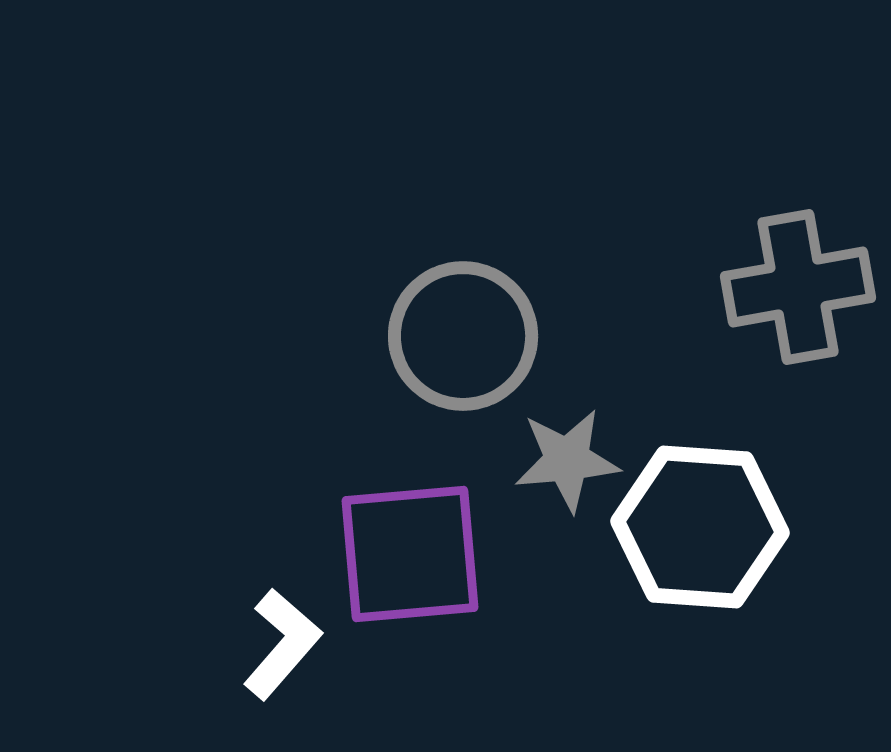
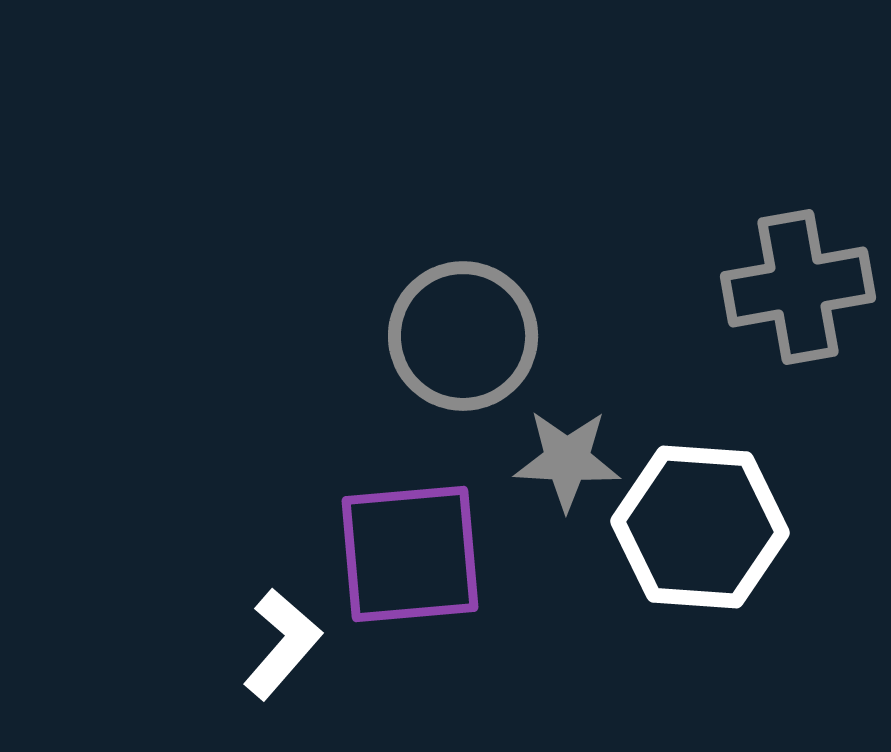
gray star: rotated 8 degrees clockwise
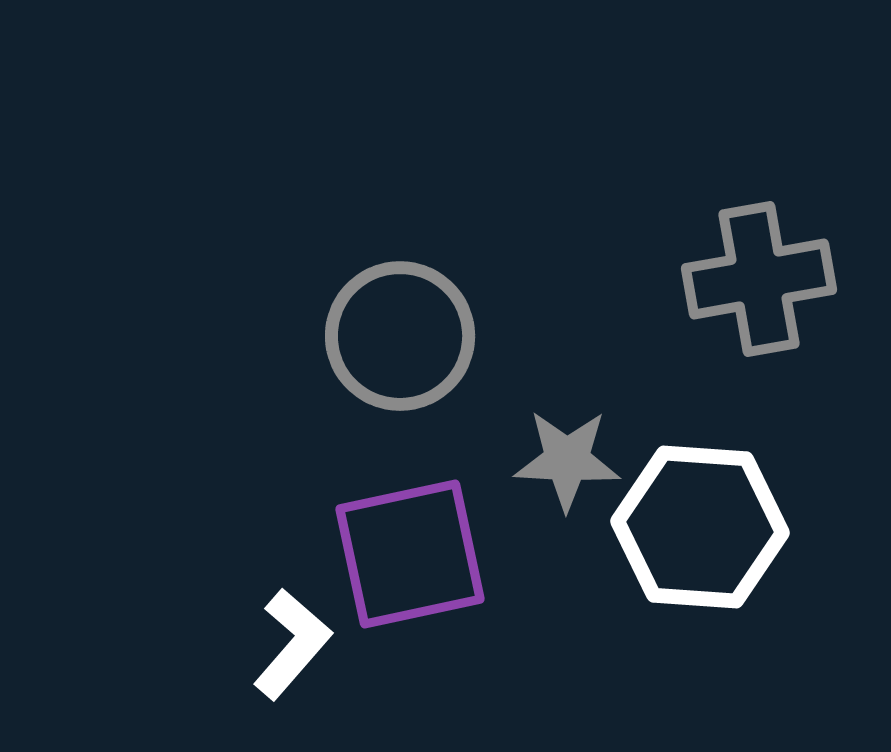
gray cross: moved 39 px left, 8 px up
gray circle: moved 63 px left
purple square: rotated 7 degrees counterclockwise
white L-shape: moved 10 px right
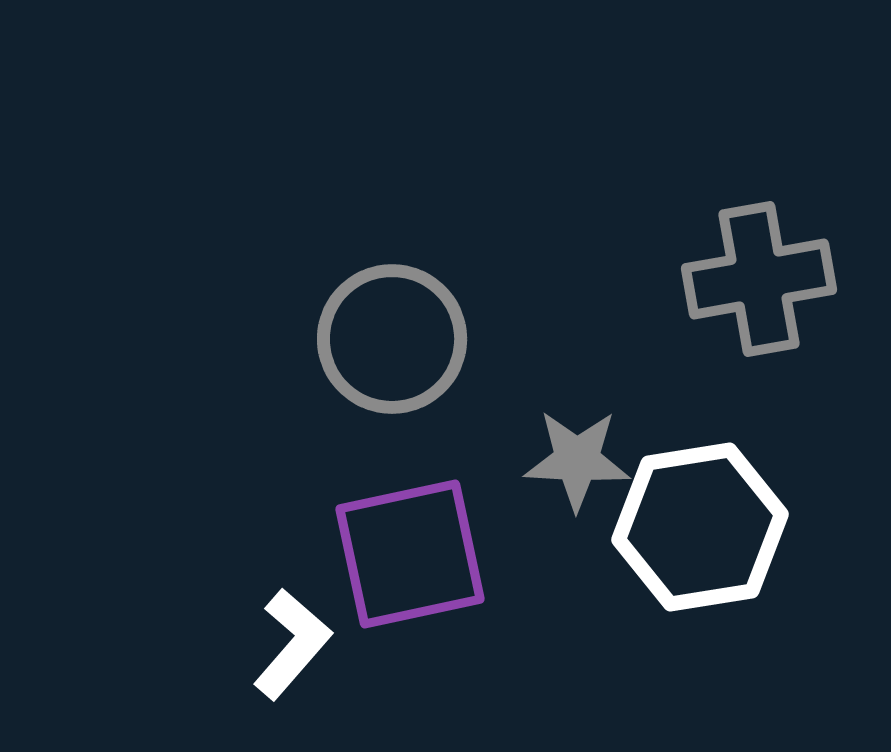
gray circle: moved 8 px left, 3 px down
gray star: moved 10 px right
white hexagon: rotated 13 degrees counterclockwise
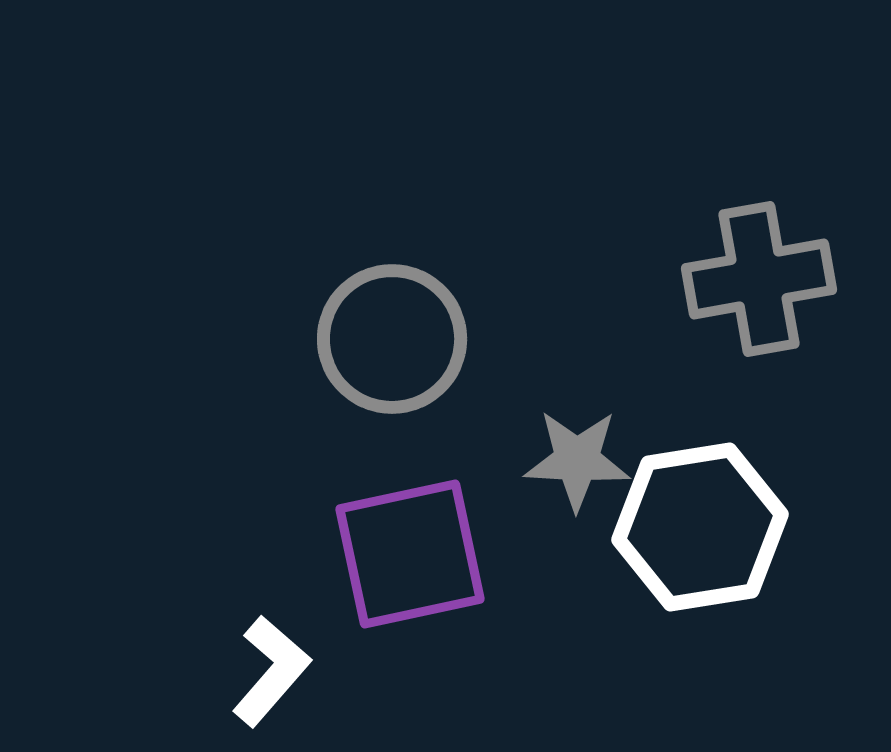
white L-shape: moved 21 px left, 27 px down
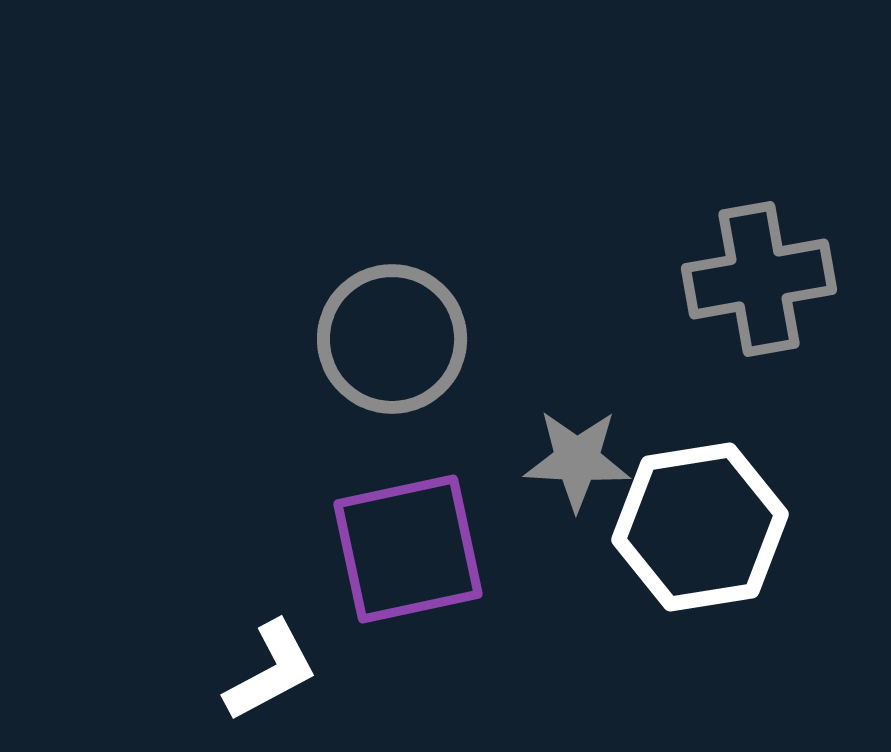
purple square: moved 2 px left, 5 px up
white L-shape: rotated 21 degrees clockwise
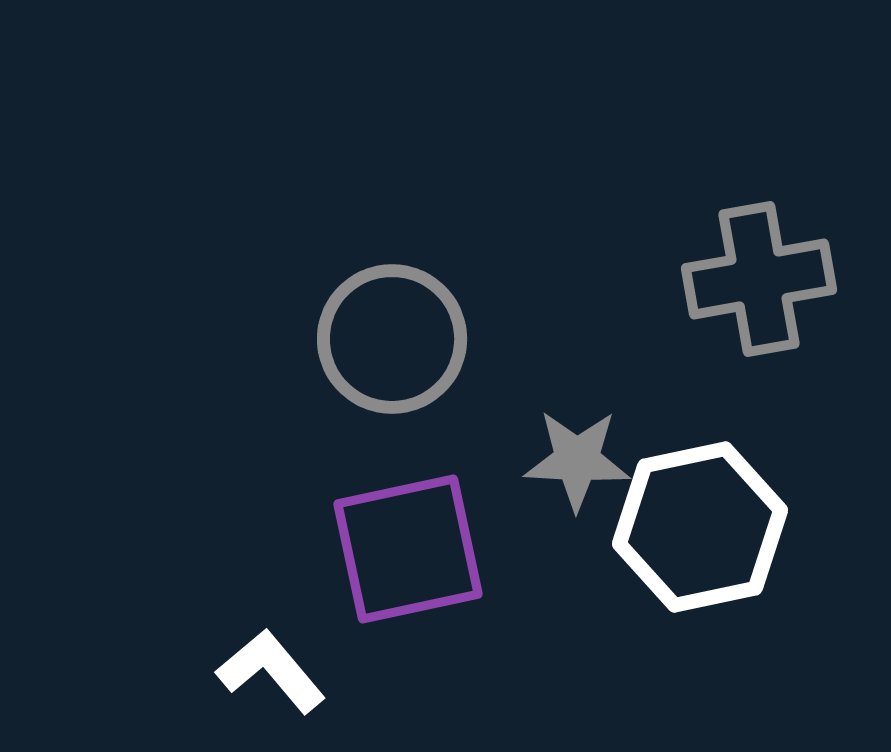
white hexagon: rotated 3 degrees counterclockwise
white L-shape: rotated 102 degrees counterclockwise
